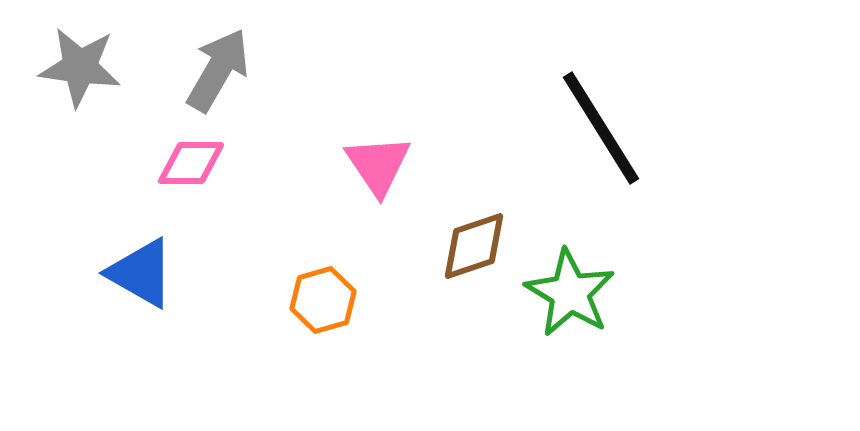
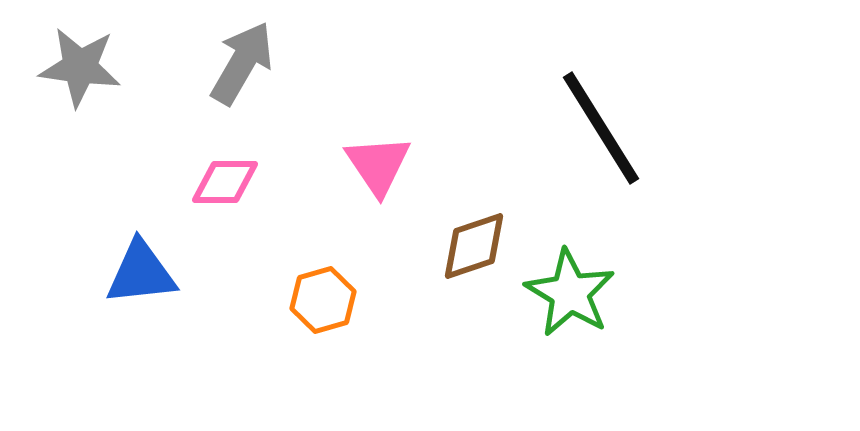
gray arrow: moved 24 px right, 7 px up
pink diamond: moved 34 px right, 19 px down
blue triangle: rotated 36 degrees counterclockwise
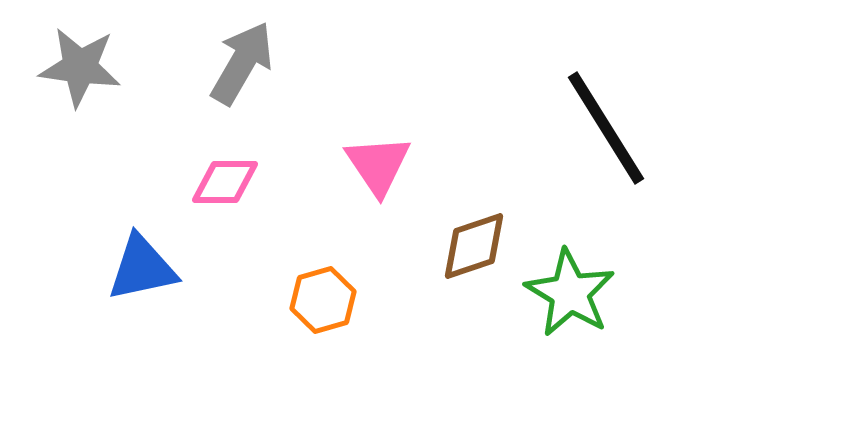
black line: moved 5 px right
blue triangle: moved 1 px right, 5 px up; rotated 6 degrees counterclockwise
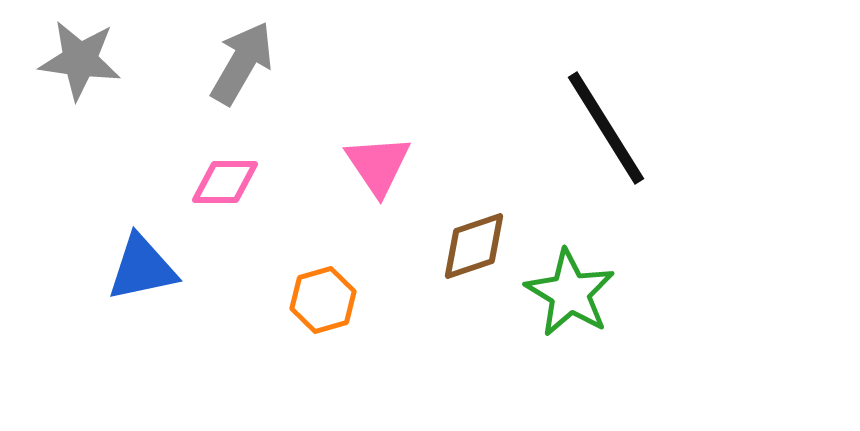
gray star: moved 7 px up
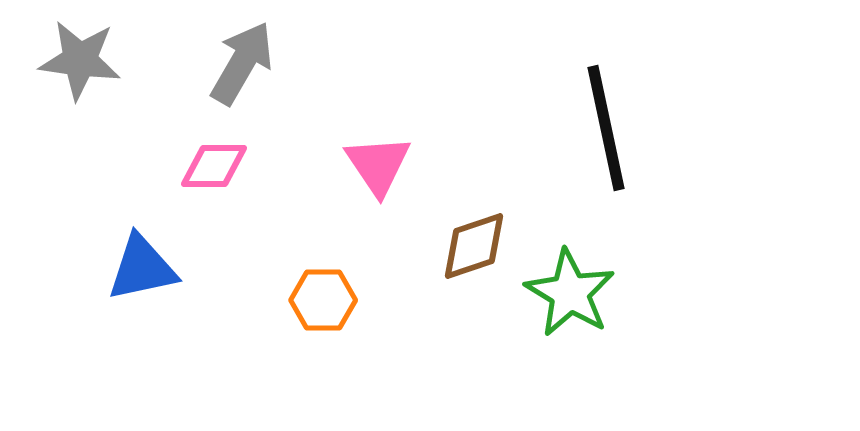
black line: rotated 20 degrees clockwise
pink diamond: moved 11 px left, 16 px up
orange hexagon: rotated 16 degrees clockwise
